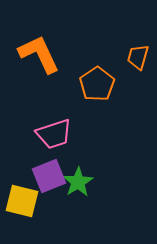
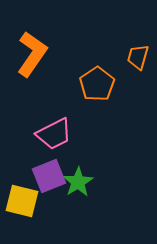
orange L-shape: moved 7 px left; rotated 60 degrees clockwise
pink trapezoid: rotated 9 degrees counterclockwise
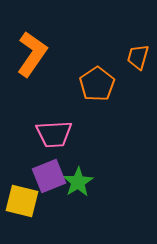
pink trapezoid: rotated 24 degrees clockwise
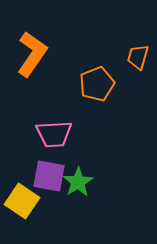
orange pentagon: rotated 12 degrees clockwise
purple square: rotated 32 degrees clockwise
yellow square: rotated 20 degrees clockwise
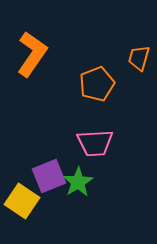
orange trapezoid: moved 1 px right, 1 px down
pink trapezoid: moved 41 px right, 9 px down
purple square: rotated 32 degrees counterclockwise
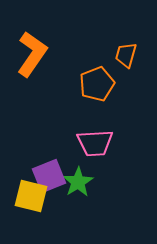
orange trapezoid: moved 13 px left, 3 px up
yellow square: moved 9 px right, 5 px up; rotated 20 degrees counterclockwise
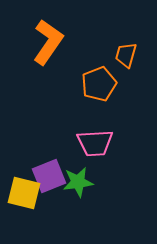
orange L-shape: moved 16 px right, 12 px up
orange pentagon: moved 2 px right
green star: rotated 24 degrees clockwise
yellow square: moved 7 px left, 3 px up
